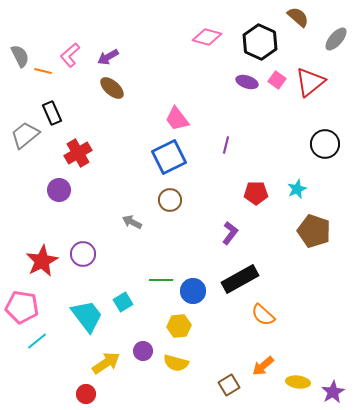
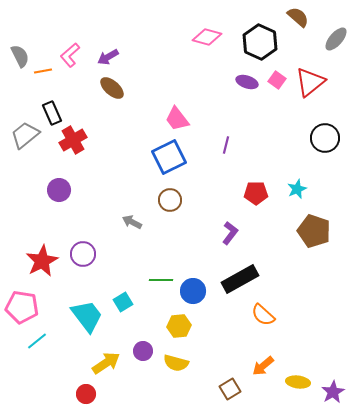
orange line at (43, 71): rotated 24 degrees counterclockwise
black circle at (325, 144): moved 6 px up
red cross at (78, 153): moved 5 px left, 13 px up
brown square at (229, 385): moved 1 px right, 4 px down
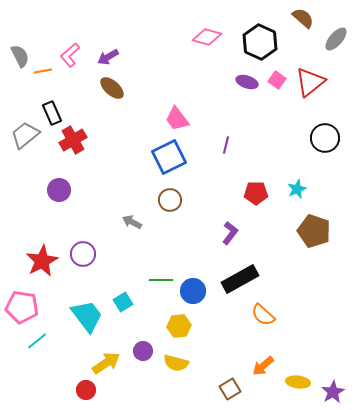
brown semicircle at (298, 17): moved 5 px right, 1 px down
red circle at (86, 394): moved 4 px up
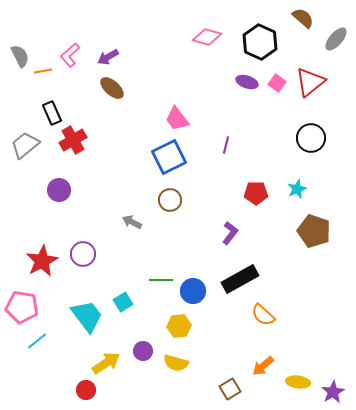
pink square at (277, 80): moved 3 px down
gray trapezoid at (25, 135): moved 10 px down
black circle at (325, 138): moved 14 px left
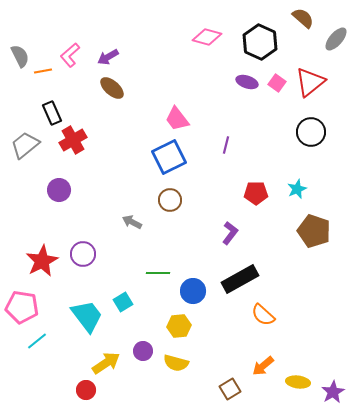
black circle at (311, 138): moved 6 px up
green line at (161, 280): moved 3 px left, 7 px up
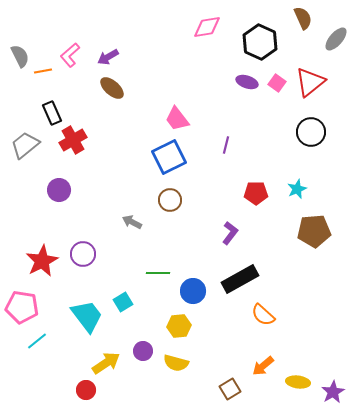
brown semicircle at (303, 18): rotated 25 degrees clockwise
pink diamond at (207, 37): moved 10 px up; rotated 24 degrees counterclockwise
brown pentagon at (314, 231): rotated 24 degrees counterclockwise
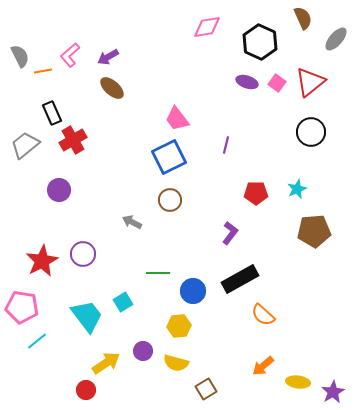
brown square at (230, 389): moved 24 px left
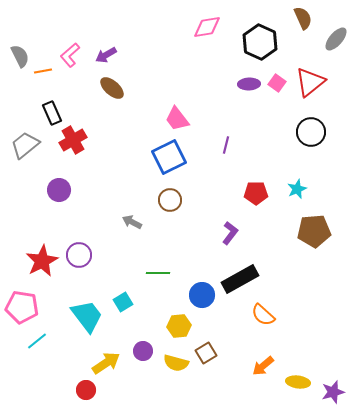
purple arrow at (108, 57): moved 2 px left, 2 px up
purple ellipse at (247, 82): moved 2 px right, 2 px down; rotated 20 degrees counterclockwise
purple circle at (83, 254): moved 4 px left, 1 px down
blue circle at (193, 291): moved 9 px right, 4 px down
brown square at (206, 389): moved 36 px up
purple star at (333, 392): rotated 15 degrees clockwise
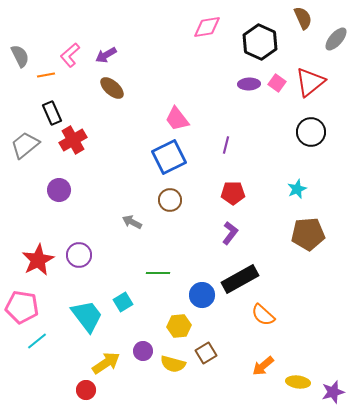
orange line at (43, 71): moved 3 px right, 4 px down
red pentagon at (256, 193): moved 23 px left
brown pentagon at (314, 231): moved 6 px left, 3 px down
red star at (42, 261): moved 4 px left, 1 px up
yellow semicircle at (176, 363): moved 3 px left, 1 px down
